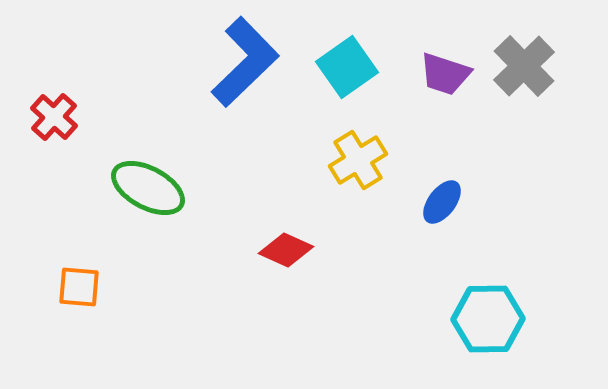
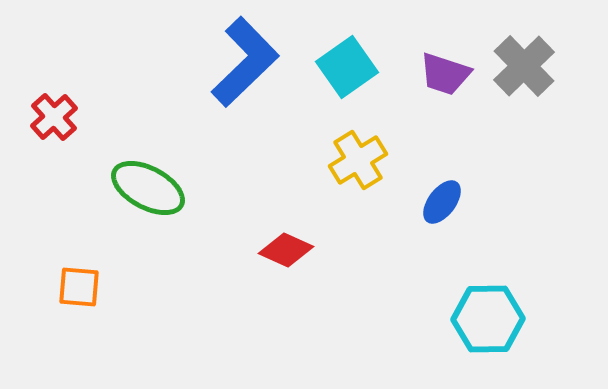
red cross: rotated 6 degrees clockwise
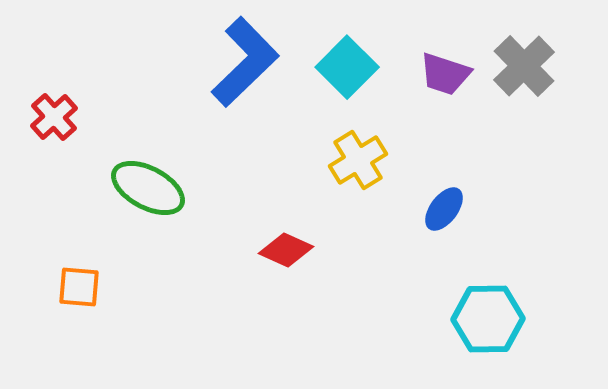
cyan square: rotated 10 degrees counterclockwise
blue ellipse: moved 2 px right, 7 px down
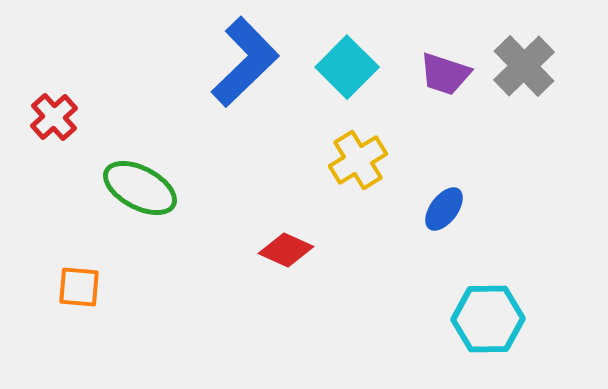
green ellipse: moved 8 px left
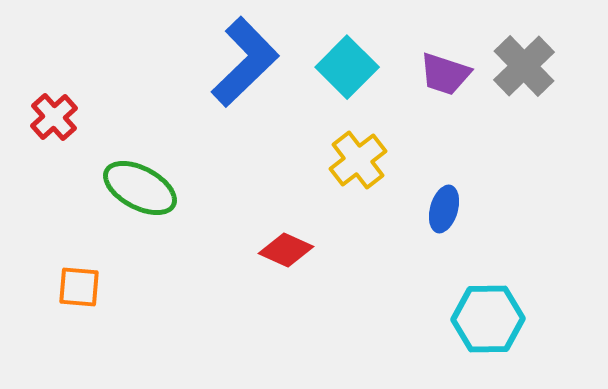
yellow cross: rotated 6 degrees counterclockwise
blue ellipse: rotated 21 degrees counterclockwise
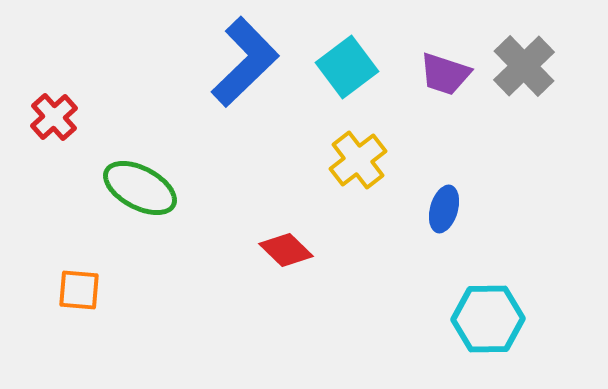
cyan square: rotated 8 degrees clockwise
red diamond: rotated 20 degrees clockwise
orange square: moved 3 px down
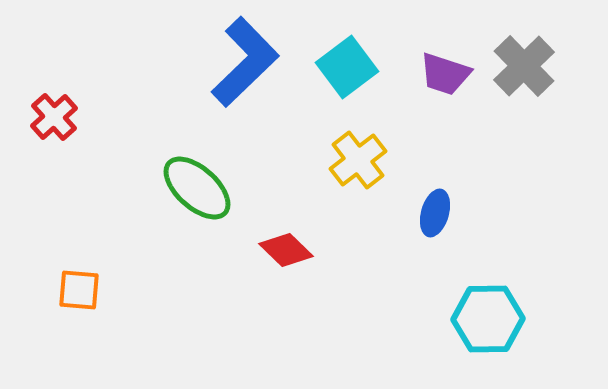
green ellipse: moved 57 px right; rotated 14 degrees clockwise
blue ellipse: moved 9 px left, 4 px down
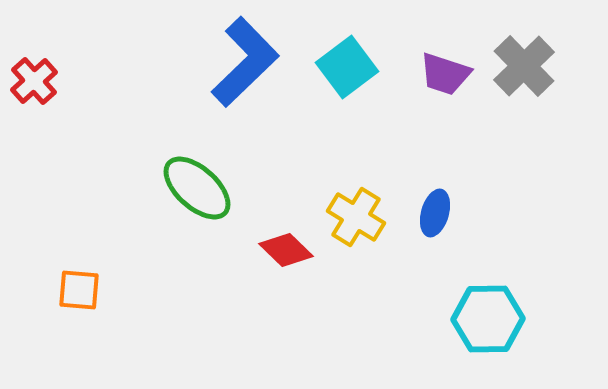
red cross: moved 20 px left, 36 px up
yellow cross: moved 2 px left, 57 px down; rotated 20 degrees counterclockwise
